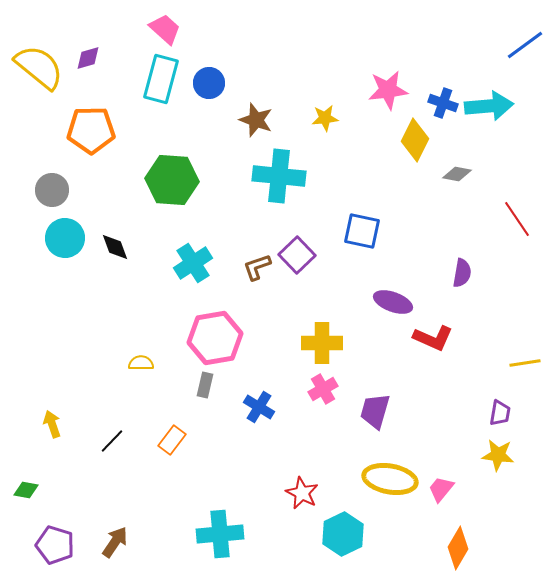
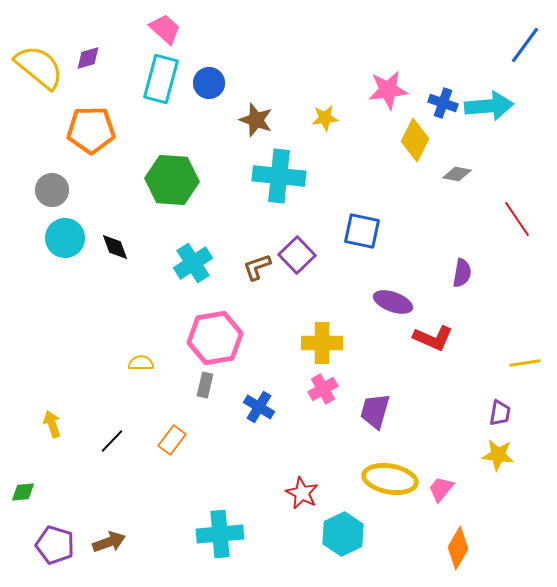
blue line at (525, 45): rotated 18 degrees counterclockwise
green diamond at (26, 490): moved 3 px left, 2 px down; rotated 15 degrees counterclockwise
brown arrow at (115, 542): moved 6 px left; rotated 36 degrees clockwise
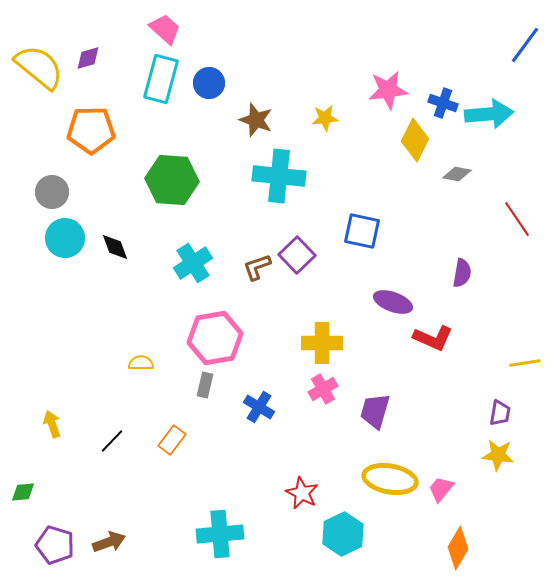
cyan arrow at (489, 106): moved 8 px down
gray circle at (52, 190): moved 2 px down
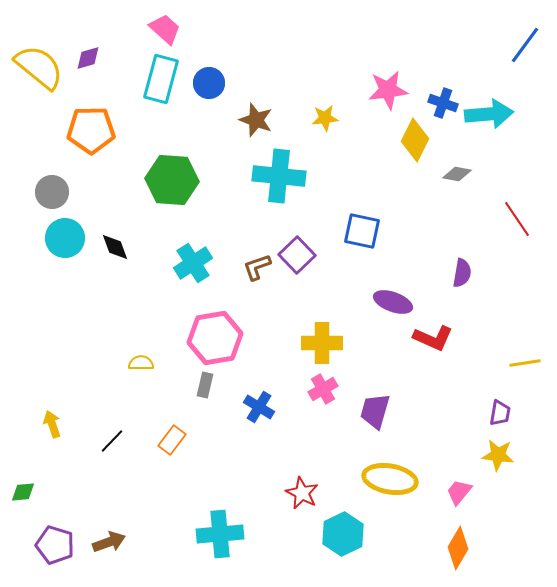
pink trapezoid at (441, 489): moved 18 px right, 3 px down
